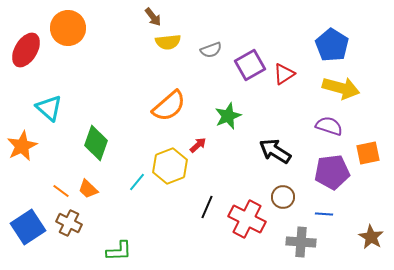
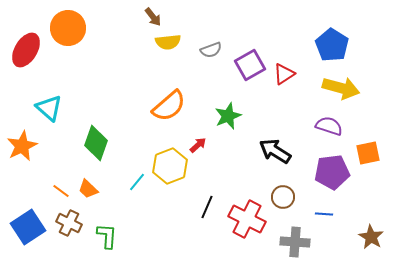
gray cross: moved 6 px left
green L-shape: moved 12 px left, 15 px up; rotated 84 degrees counterclockwise
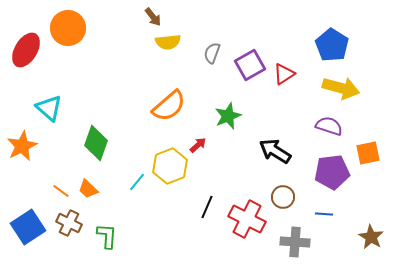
gray semicircle: moved 1 px right, 3 px down; rotated 130 degrees clockwise
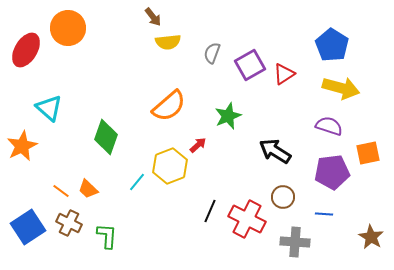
green diamond: moved 10 px right, 6 px up
black line: moved 3 px right, 4 px down
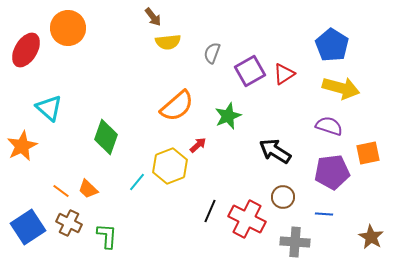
purple square: moved 6 px down
orange semicircle: moved 8 px right
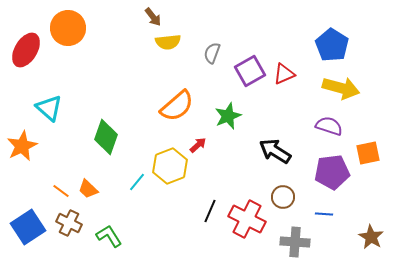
red triangle: rotated 10 degrees clockwise
green L-shape: moved 2 px right; rotated 36 degrees counterclockwise
